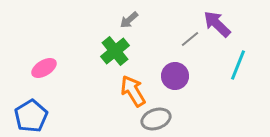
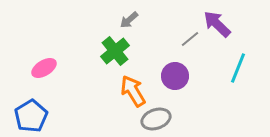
cyan line: moved 3 px down
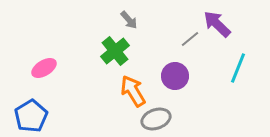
gray arrow: rotated 90 degrees counterclockwise
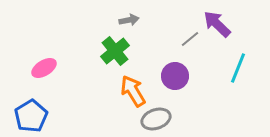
gray arrow: rotated 60 degrees counterclockwise
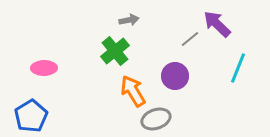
pink ellipse: rotated 30 degrees clockwise
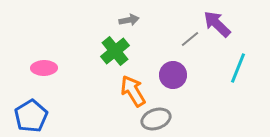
purple circle: moved 2 px left, 1 px up
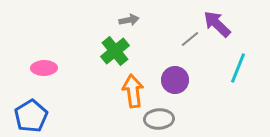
purple circle: moved 2 px right, 5 px down
orange arrow: rotated 24 degrees clockwise
gray ellipse: moved 3 px right; rotated 16 degrees clockwise
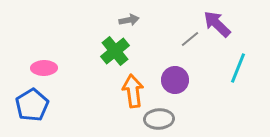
blue pentagon: moved 1 px right, 11 px up
